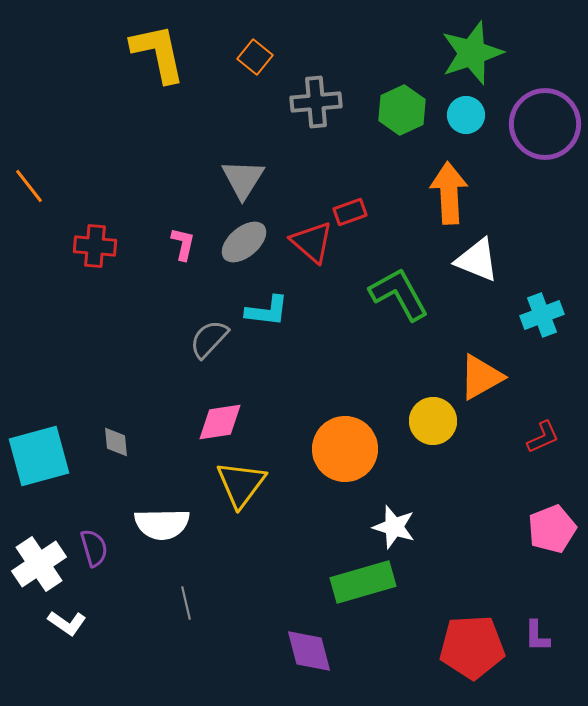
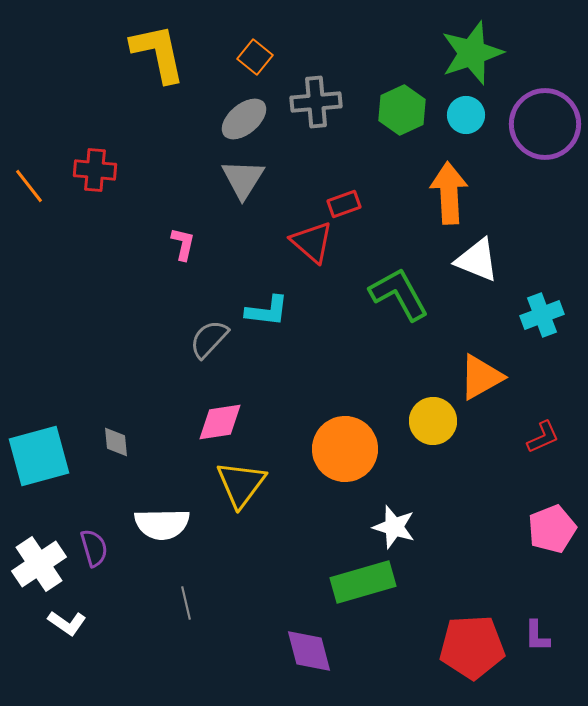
red rectangle: moved 6 px left, 8 px up
gray ellipse: moved 123 px up
red cross: moved 76 px up
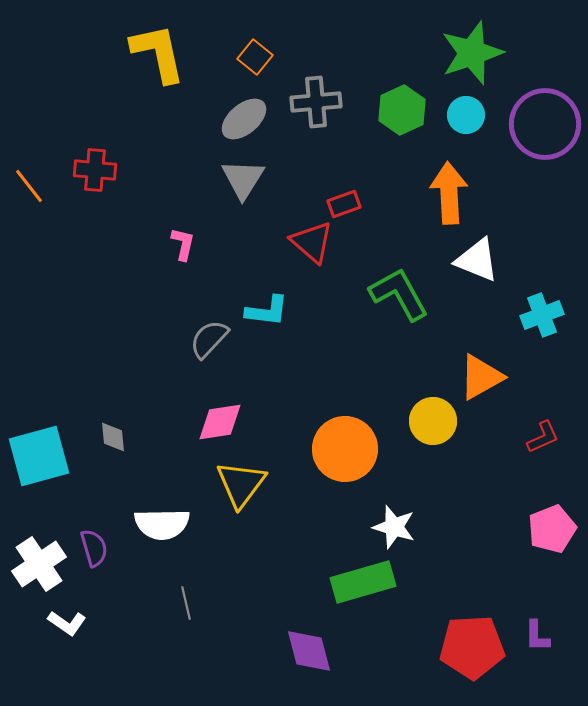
gray diamond: moved 3 px left, 5 px up
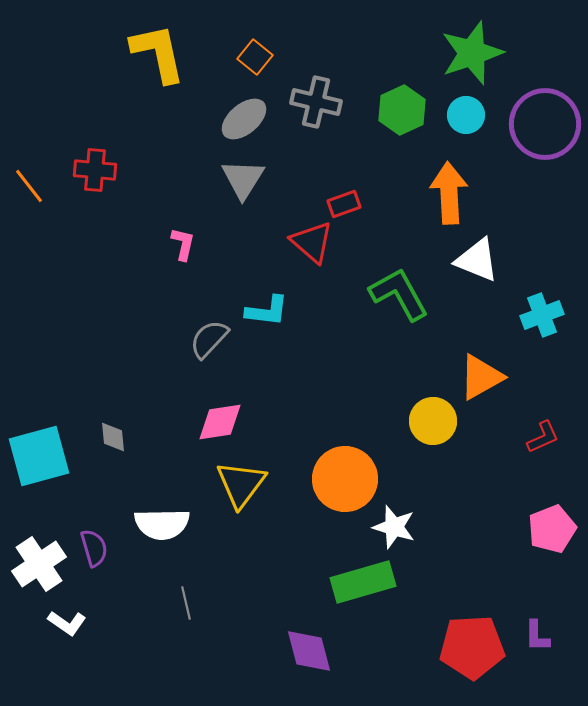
gray cross: rotated 18 degrees clockwise
orange circle: moved 30 px down
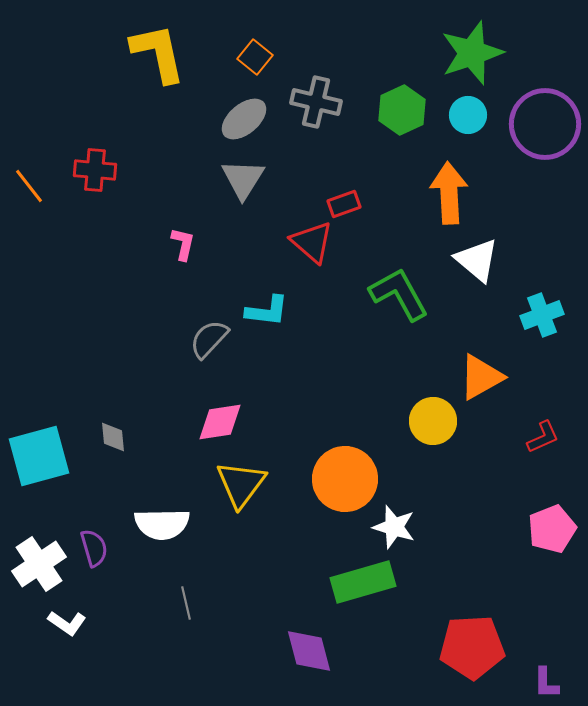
cyan circle: moved 2 px right
white triangle: rotated 18 degrees clockwise
purple L-shape: moved 9 px right, 47 px down
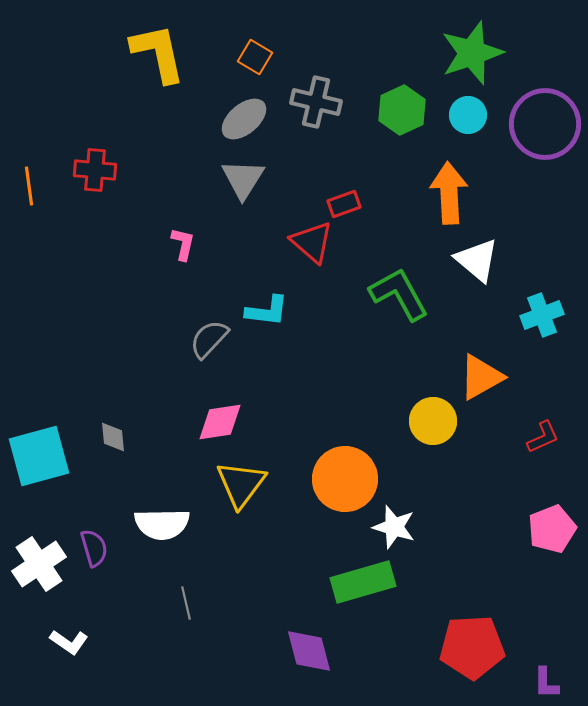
orange square: rotated 8 degrees counterclockwise
orange line: rotated 30 degrees clockwise
white L-shape: moved 2 px right, 19 px down
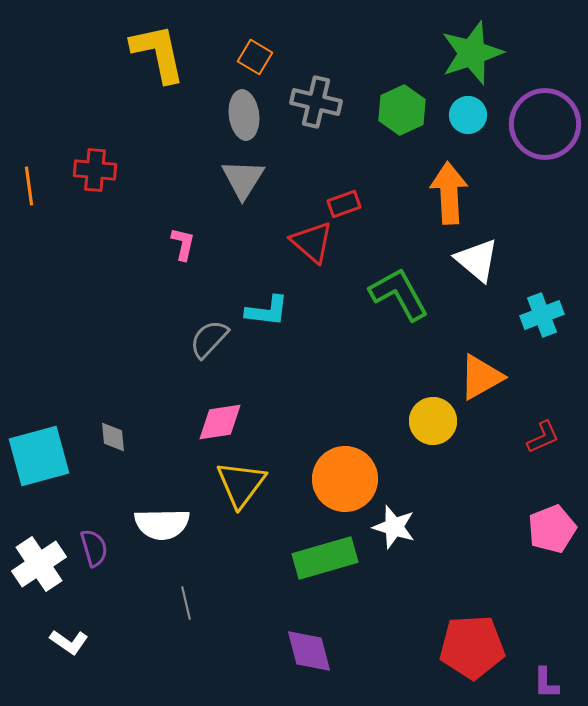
gray ellipse: moved 4 px up; rotated 57 degrees counterclockwise
green rectangle: moved 38 px left, 24 px up
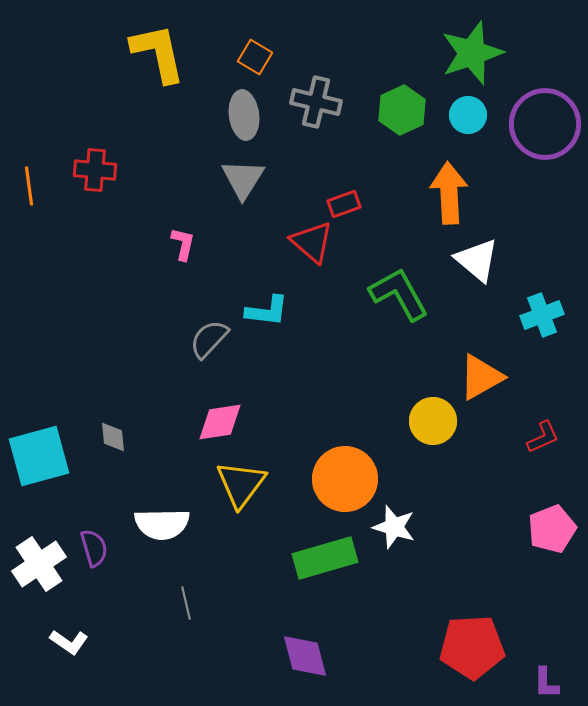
purple diamond: moved 4 px left, 5 px down
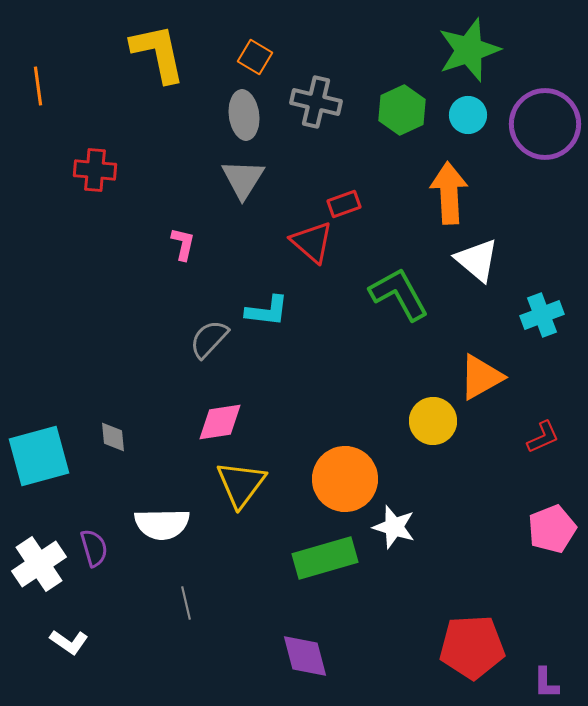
green star: moved 3 px left, 3 px up
orange line: moved 9 px right, 100 px up
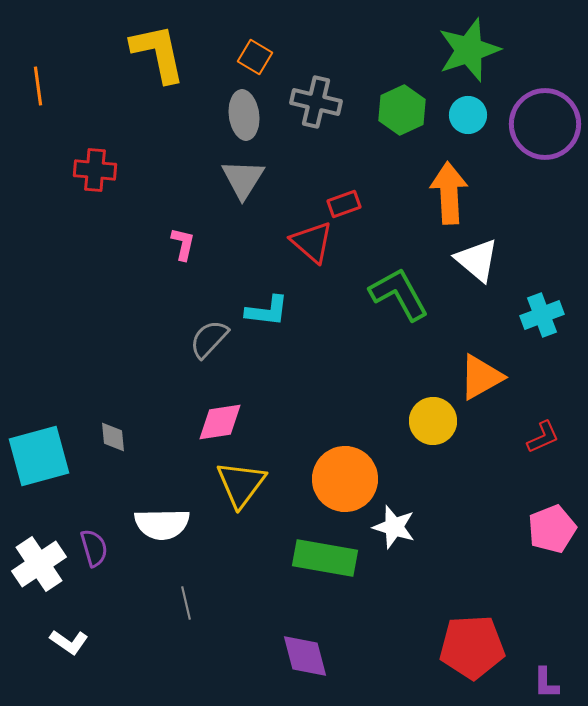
green rectangle: rotated 26 degrees clockwise
